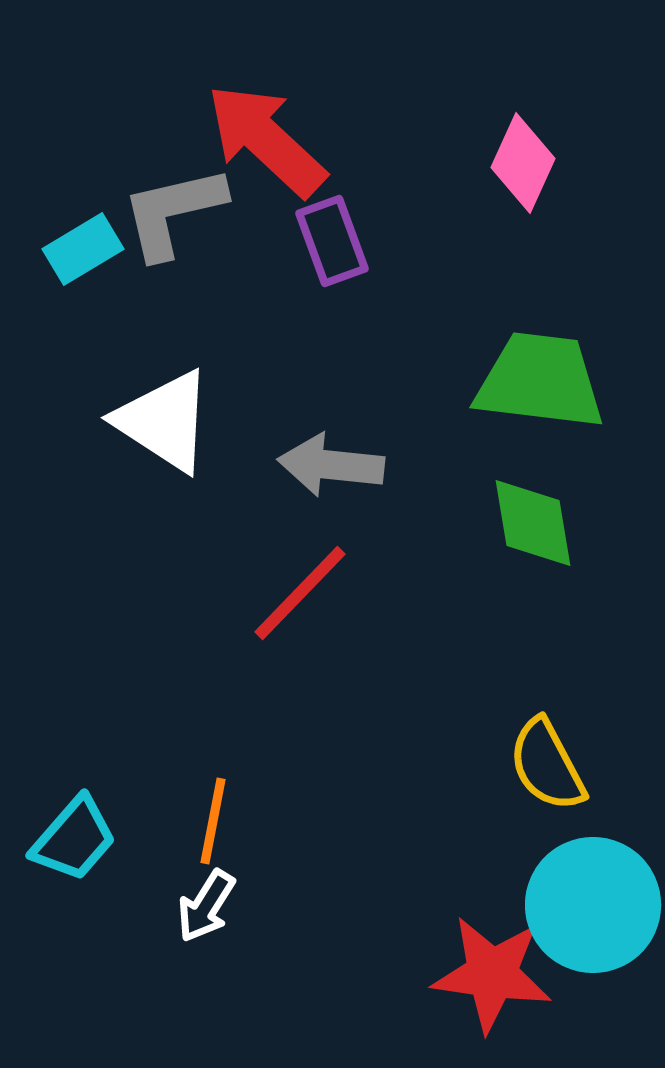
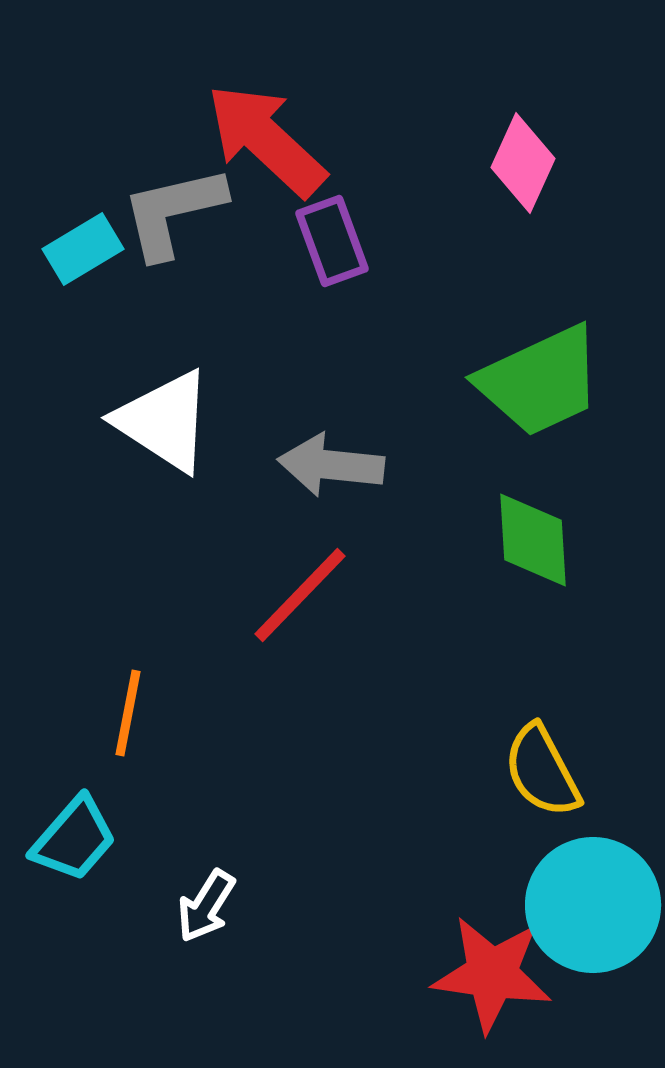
green trapezoid: rotated 148 degrees clockwise
green diamond: moved 17 px down; rotated 6 degrees clockwise
red line: moved 2 px down
yellow semicircle: moved 5 px left, 6 px down
orange line: moved 85 px left, 108 px up
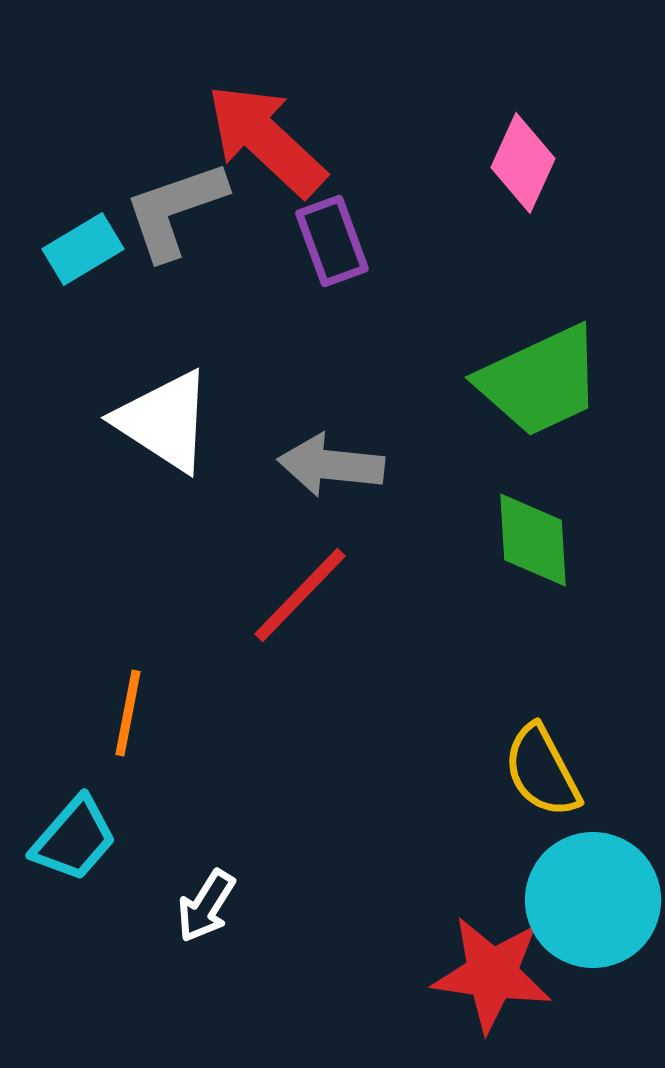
gray L-shape: moved 2 px right, 2 px up; rotated 6 degrees counterclockwise
cyan circle: moved 5 px up
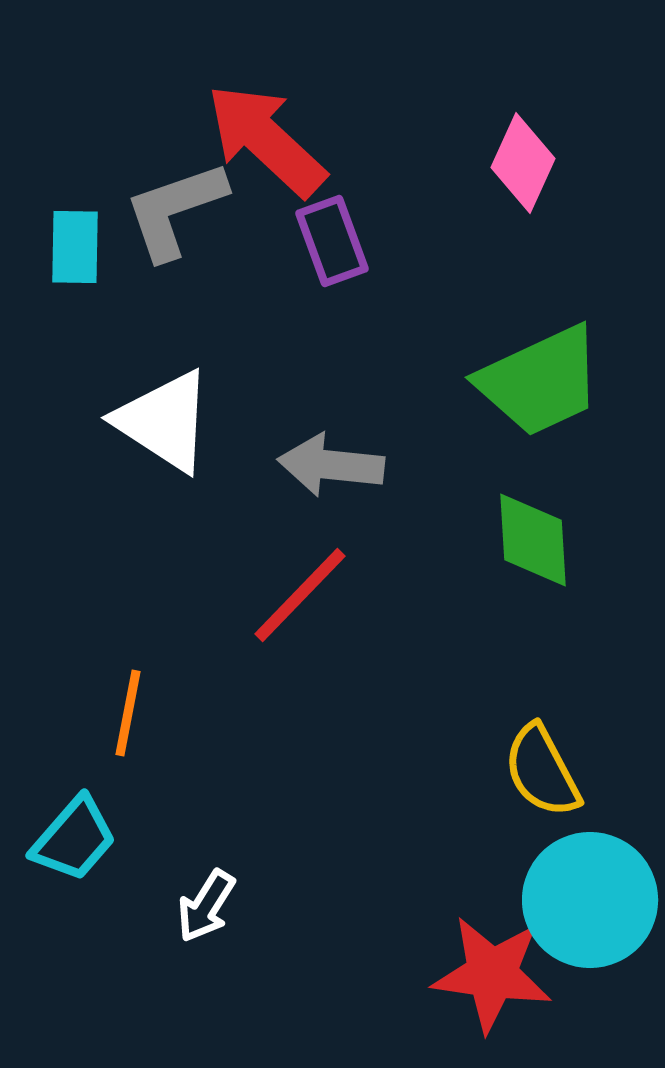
cyan rectangle: moved 8 px left, 2 px up; rotated 58 degrees counterclockwise
cyan circle: moved 3 px left
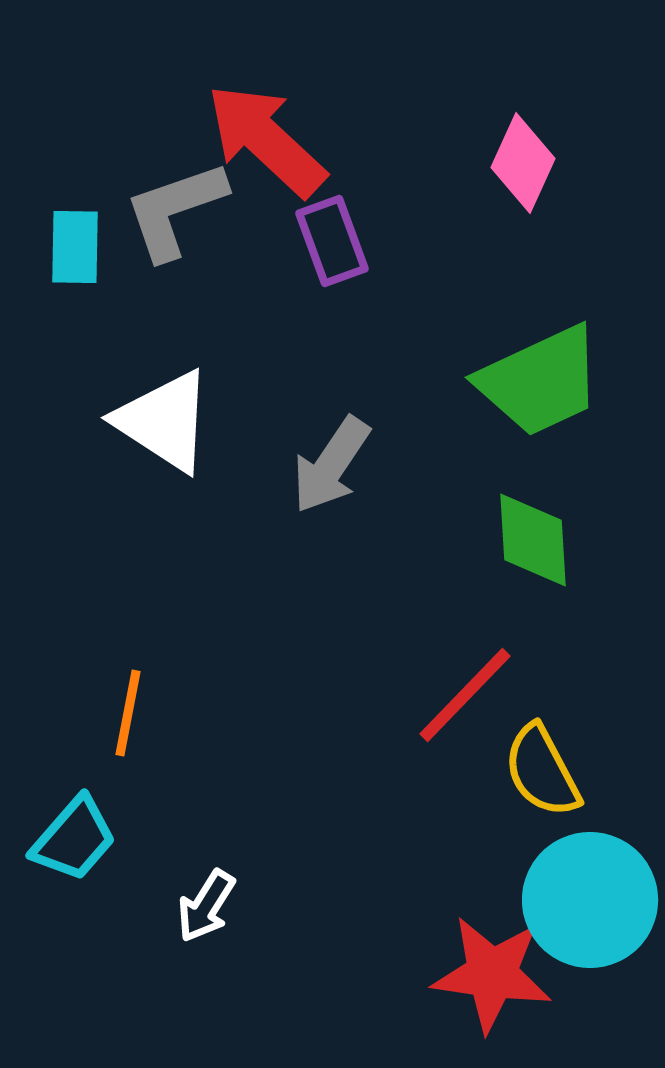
gray arrow: rotated 62 degrees counterclockwise
red line: moved 165 px right, 100 px down
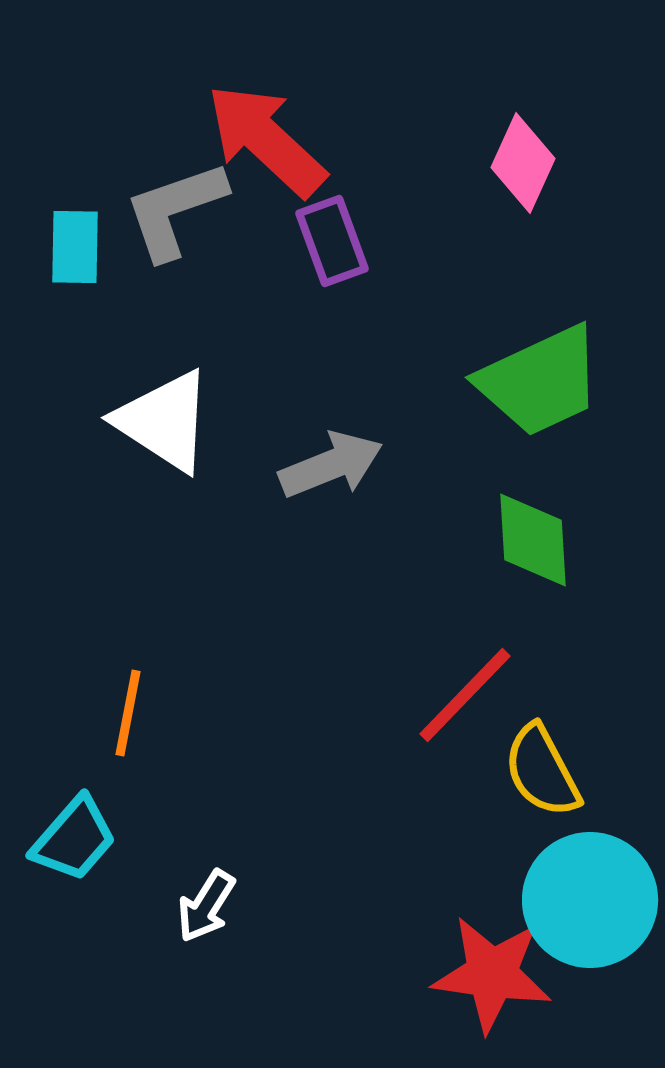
gray arrow: rotated 146 degrees counterclockwise
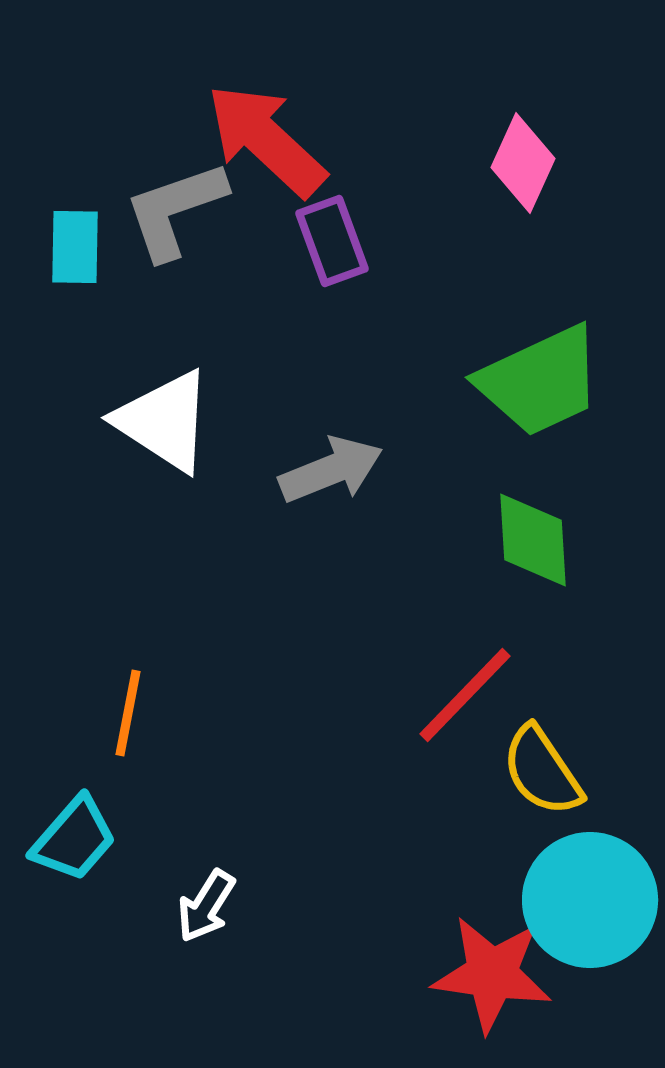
gray arrow: moved 5 px down
yellow semicircle: rotated 6 degrees counterclockwise
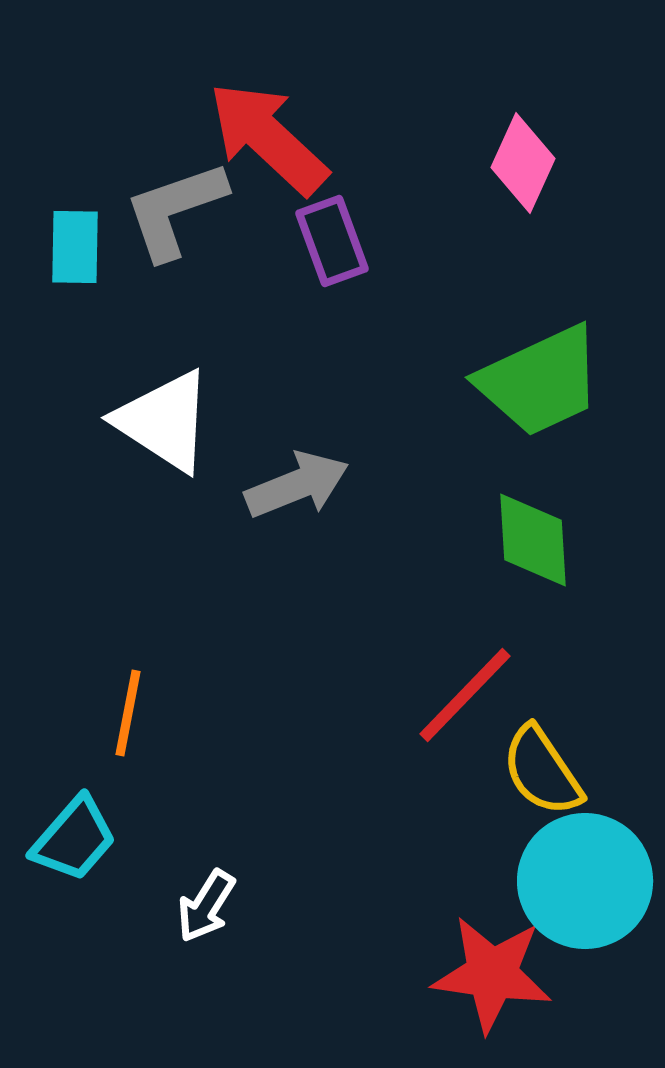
red arrow: moved 2 px right, 2 px up
gray arrow: moved 34 px left, 15 px down
cyan circle: moved 5 px left, 19 px up
